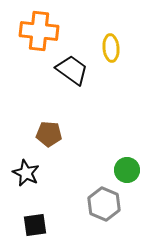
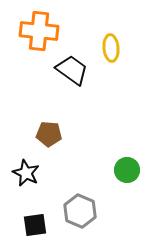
gray hexagon: moved 24 px left, 7 px down
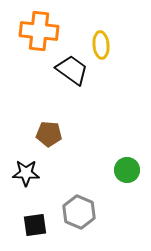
yellow ellipse: moved 10 px left, 3 px up
black star: rotated 24 degrees counterclockwise
gray hexagon: moved 1 px left, 1 px down
